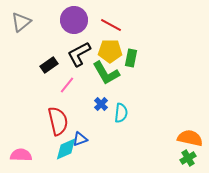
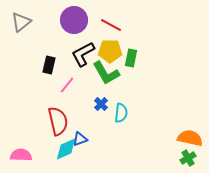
black L-shape: moved 4 px right
black rectangle: rotated 42 degrees counterclockwise
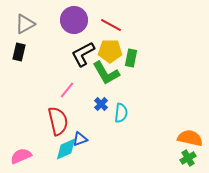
gray triangle: moved 4 px right, 2 px down; rotated 10 degrees clockwise
black rectangle: moved 30 px left, 13 px up
pink line: moved 5 px down
pink semicircle: moved 1 px down; rotated 25 degrees counterclockwise
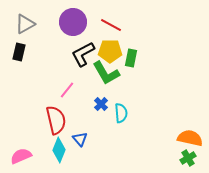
purple circle: moved 1 px left, 2 px down
cyan semicircle: rotated 12 degrees counterclockwise
red semicircle: moved 2 px left, 1 px up
blue triangle: rotated 49 degrees counterclockwise
cyan diamond: moved 7 px left, 1 px down; rotated 45 degrees counterclockwise
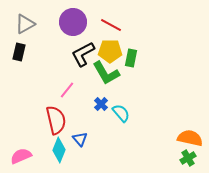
cyan semicircle: rotated 36 degrees counterclockwise
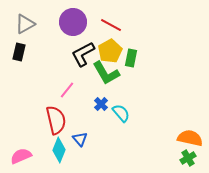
yellow pentagon: rotated 30 degrees counterclockwise
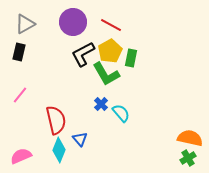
green L-shape: moved 1 px down
pink line: moved 47 px left, 5 px down
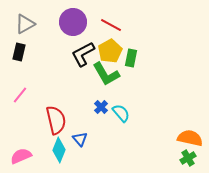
blue cross: moved 3 px down
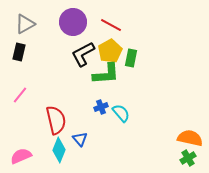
green L-shape: rotated 64 degrees counterclockwise
blue cross: rotated 24 degrees clockwise
